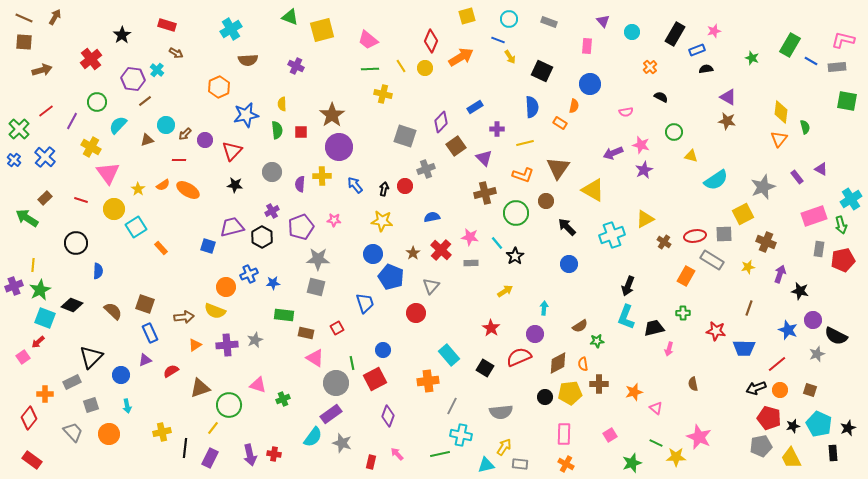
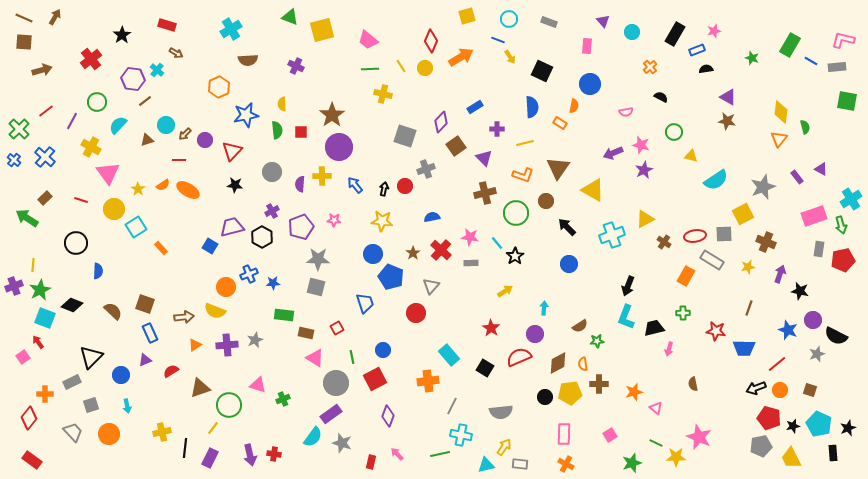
blue square at (208, 246): moved 2 px right; rotated 14 degrees clockwise
red arrow at (38, 342): rotated 96 degrees clockwise
green line at (352, 363): moved 6 px up
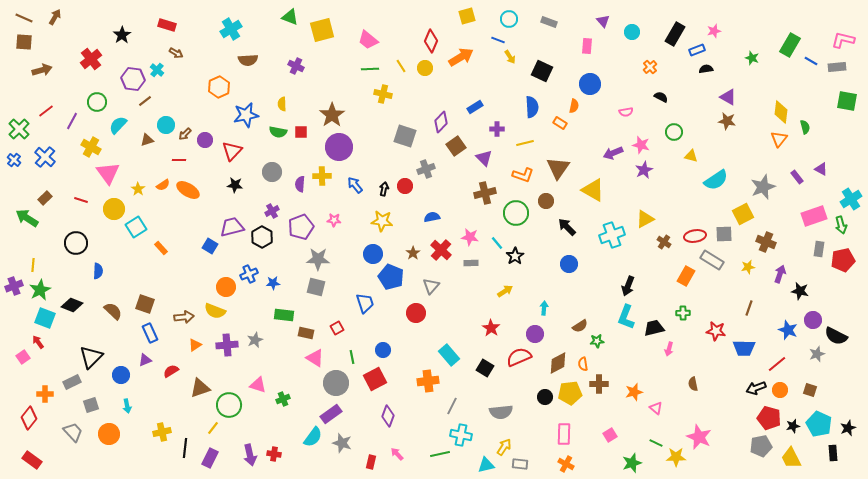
green semicircle at (277, 130): moved 1 px right, 2 px down; rotated 108 degrees clockwise
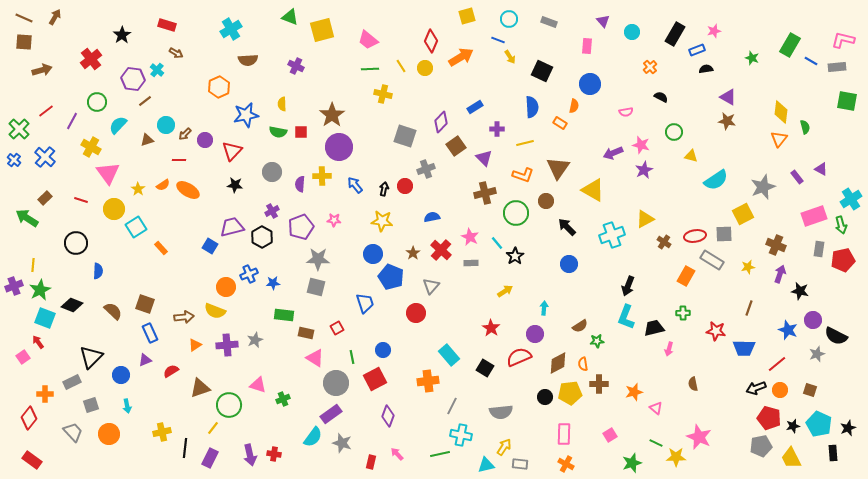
pink star at (470, 237): rotated 18 degrees clockwise
brown cross at (766, 242): moved 10 px right, 3 px down
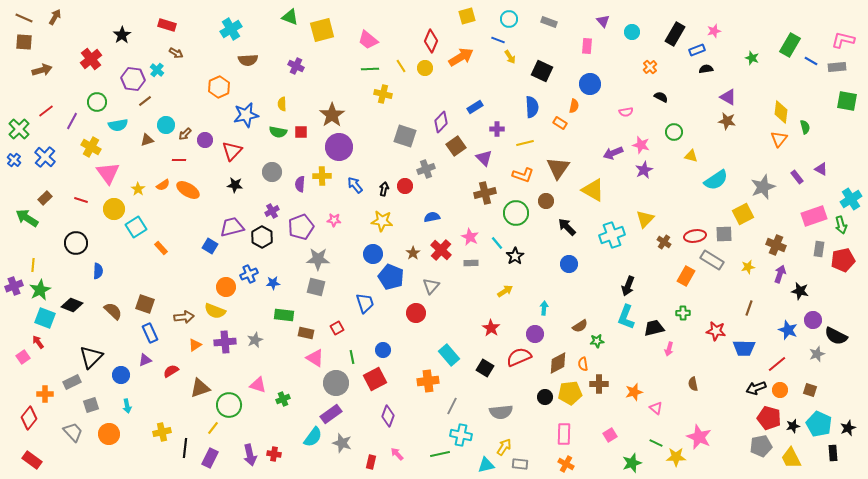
cyan semicircle at (118, 125): rotated 144 degrees counterclockwise
yellow triangle at (645, 219): rotated 18 degrees counterclockwise
purple cross at (227, 345): moved 2 px left, 3 px up
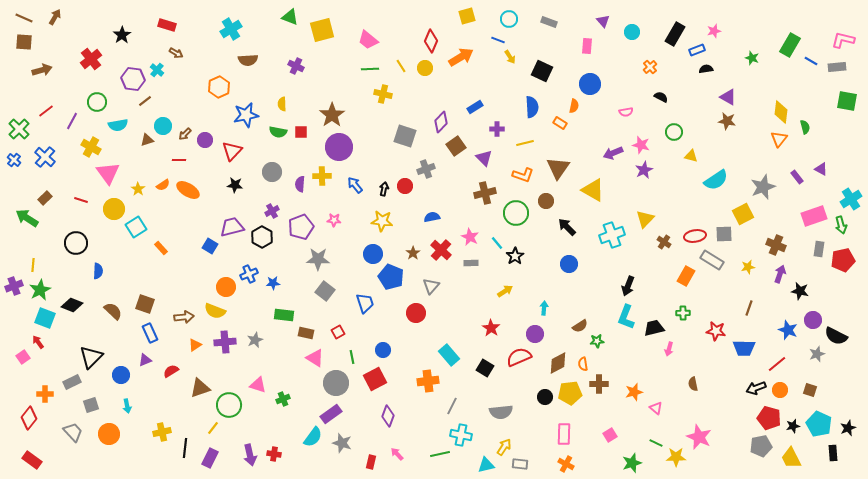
cyan circle at (166, 125): moved 3 px left, 1 px down
gray square at (316, 287): moved 9 px right, 4 px down; rotated 24 degrees clockwise
red square at (337, 328): moved 1 px right, 4 px down
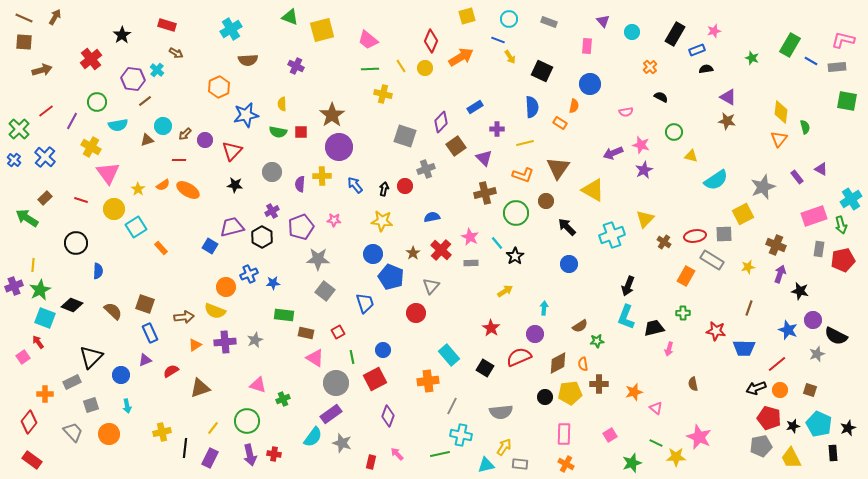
green circle at (229, 405): moved 18 px right, 16 px down
red diamond at (29, 418): moved 4 px down
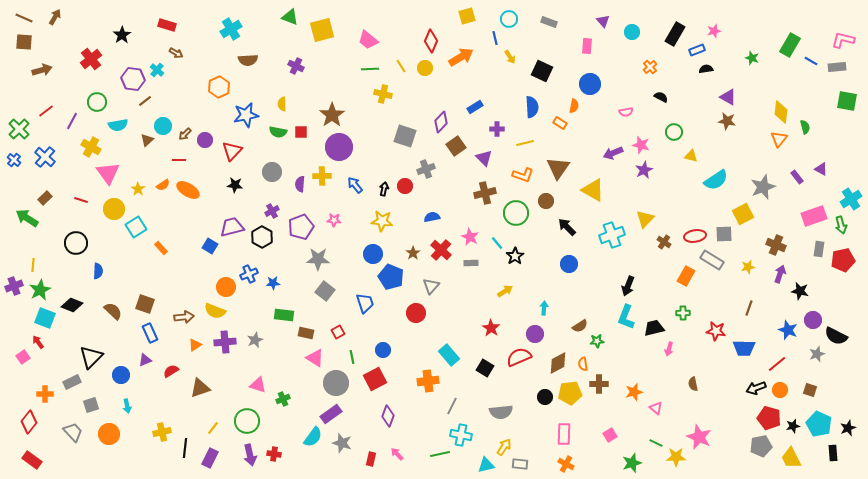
blue line at (498, 40): moved 3 px left, 2 px up; rotated 56 degrees clockwise
brown triangle at (147, 140): rotated 24 degrees counterclockwise
red rectangle at (371, 462): moved 3 px up
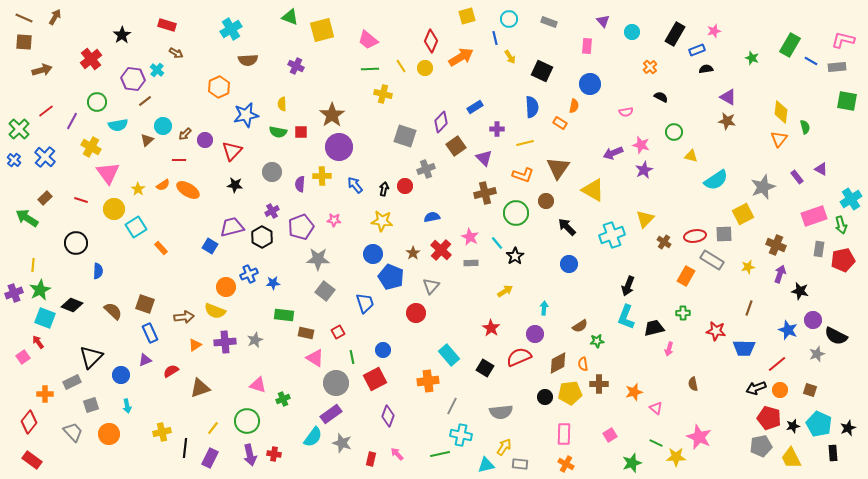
purple cross at (14, 286): moved 7 px down
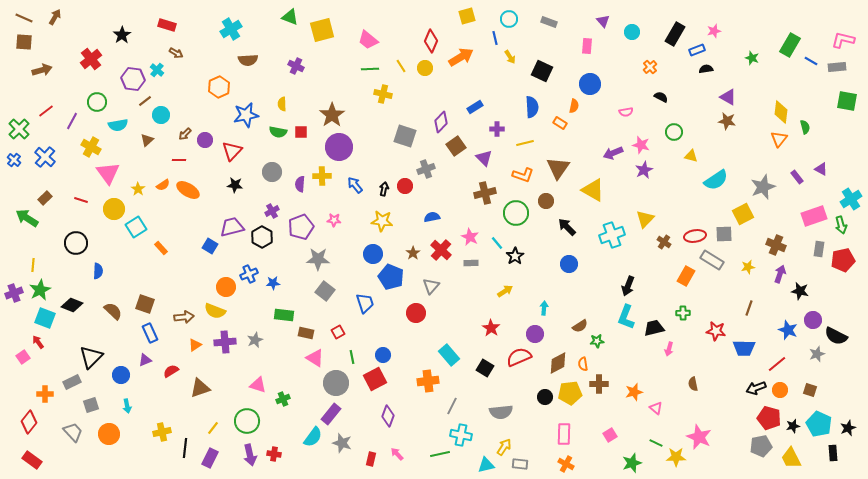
cyan circle at (163, 126): moved 2 px left, 11 px up
blue circle at (383, 350): moved 5 px down
purple rectangle at (331, 414): rotated 15 degrees counterclockwise
